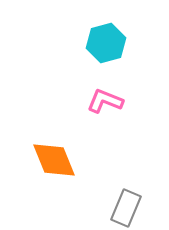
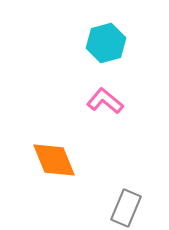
pink L-shape: rotated 18 degrees clockwise
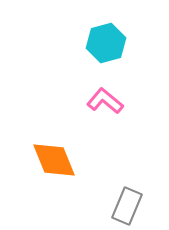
gray rectangle: moved 1 px right, 2 px up
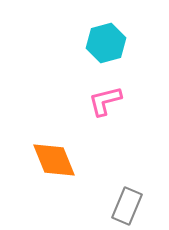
pink L-shape: rotated 54 degrees counterclockwise
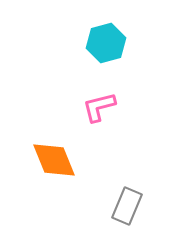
pink L-shape: moved 6 px left, 6 px down
